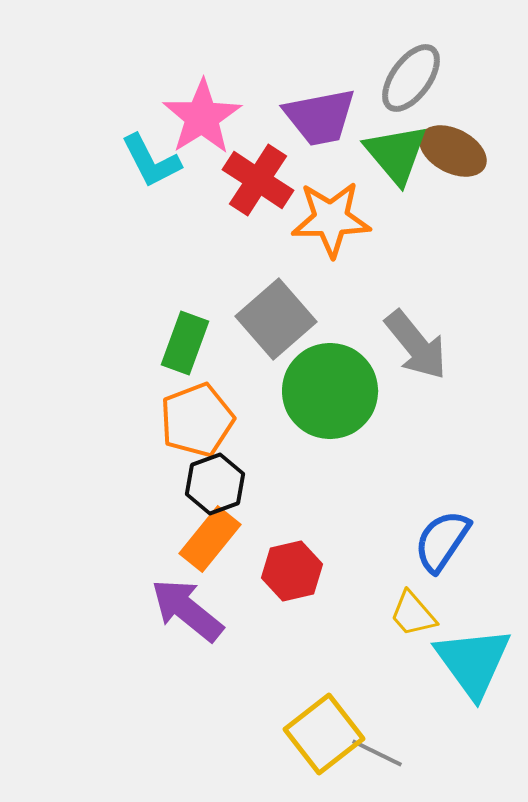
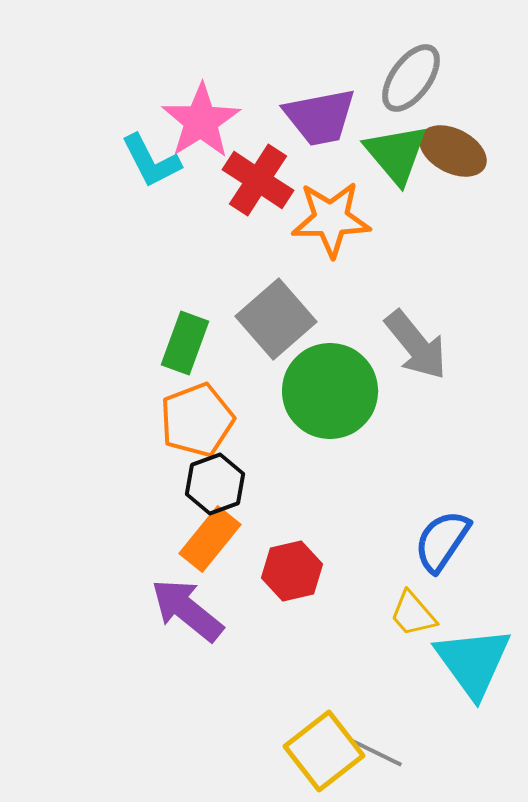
pink star: moved 1 px left, 4 px down
yellow square: moved 17 px down
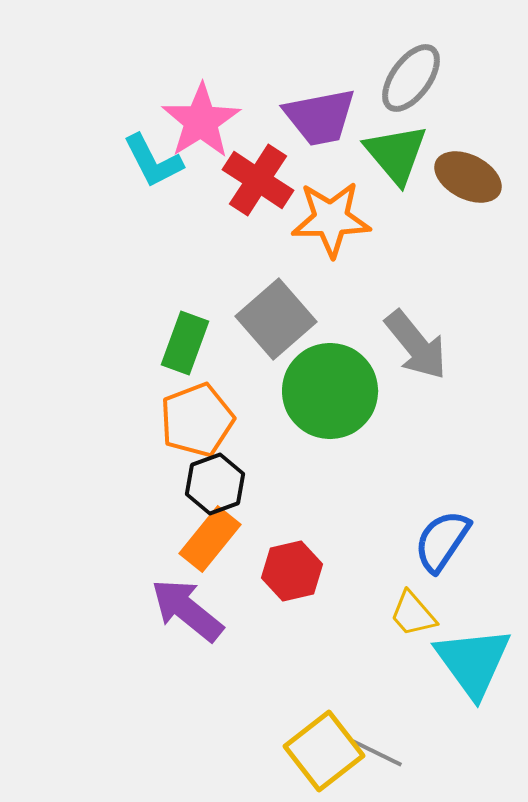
brown ellipse: moved 15 px right, 26 px down
cyan L-shape: moved 2 px right
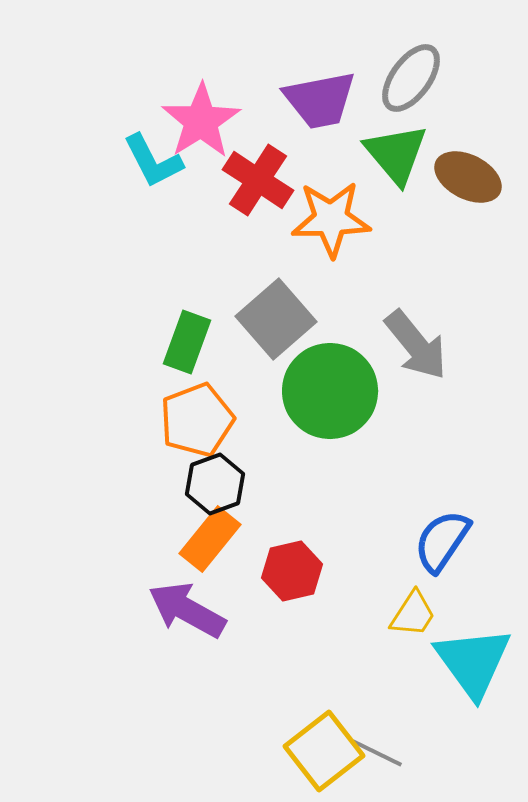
purple trapezoid: moved 17 px up
green rectangle: moved 2 px right, 1 px up
purple arrow: rotated 10 degrees counterclockwise
yellow trapezoid: rotated 106 degrees counterclockwise
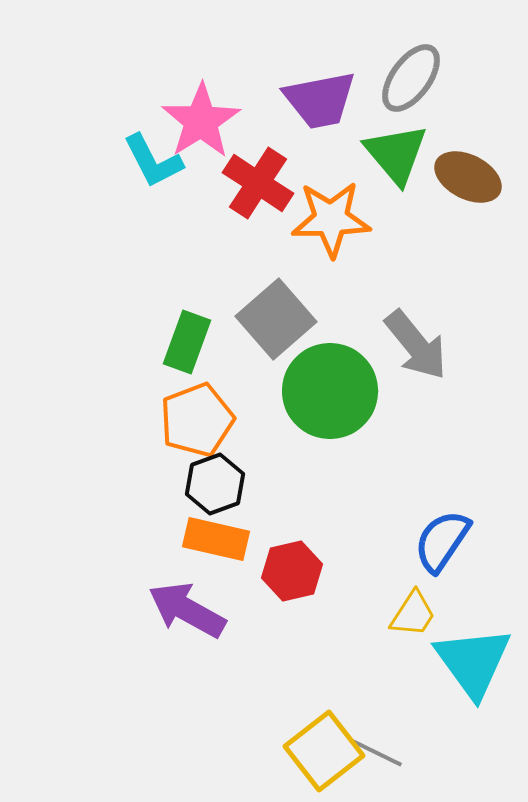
red cross: moved 3 px down
orange rectangle: moved 6 px right; rotated 64 degrees clockwise
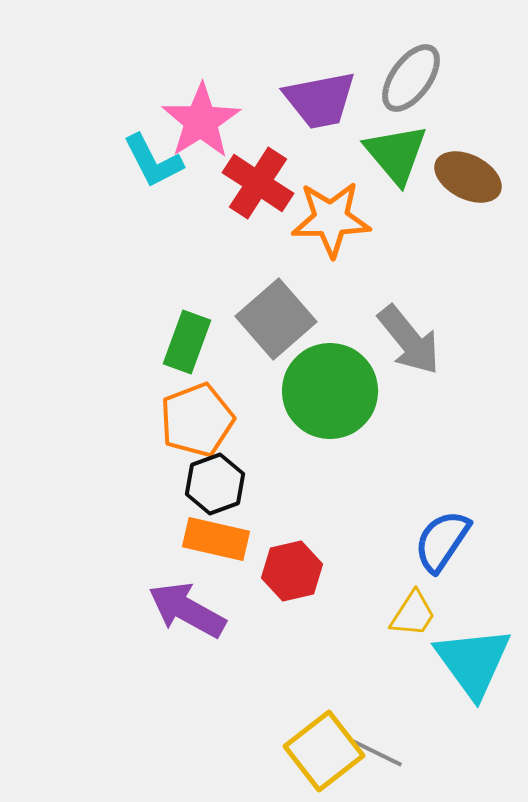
gray arrow: moved 7 px left, 5 px up
